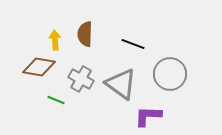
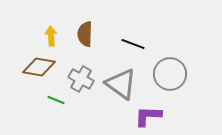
yellow arrow: moved 4 px left, 4 px up
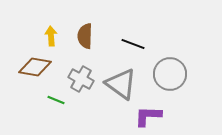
brown semicircle: moved 2 px down
brown diamond: moved 4 px left
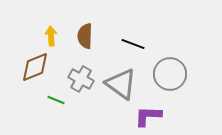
brown diamond: rotated 32 degrees counterclockwise
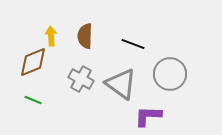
brown diamond: moved 2 px left, 5 px up
green line: moved 23 px left
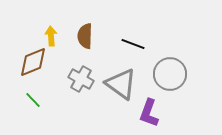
green line: rotated 24 degrees clockwise
purple L-shape: moved 1 px right, 3 px up; rotated 72 degrees counterclockwise
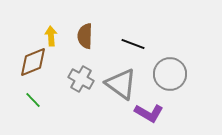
purple L-shape: rotated 80 degrees counterclockwise
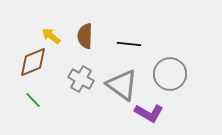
yellow arrow: rotated 48 degrees counterclockwise
black line: moved 4 px left; rotated 15 degrees counterclockwise
gray triangle: moved 1 px right, 1 px down
